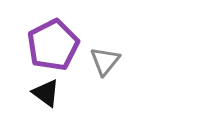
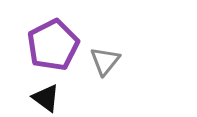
black triangle: moved 5 px down
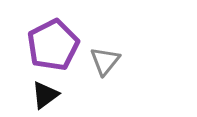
black triangle: moved 1 px left, 3 px up; rotated 48 degrees clockwise
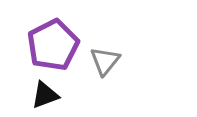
black triangle: rotated 16 degrees clockwise
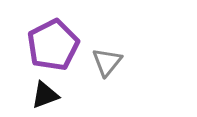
gray triangle: moved 2 px right, 1 px down
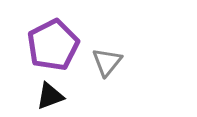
black triangle: moved 5 px right, 1 px down
